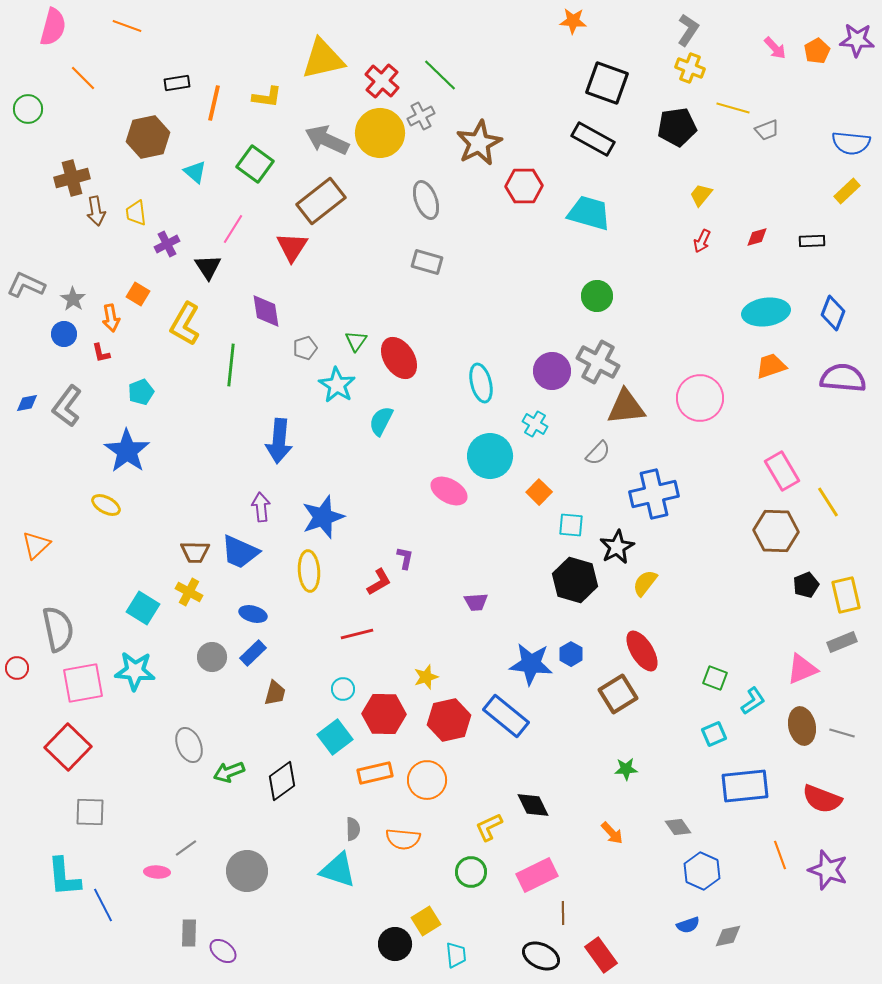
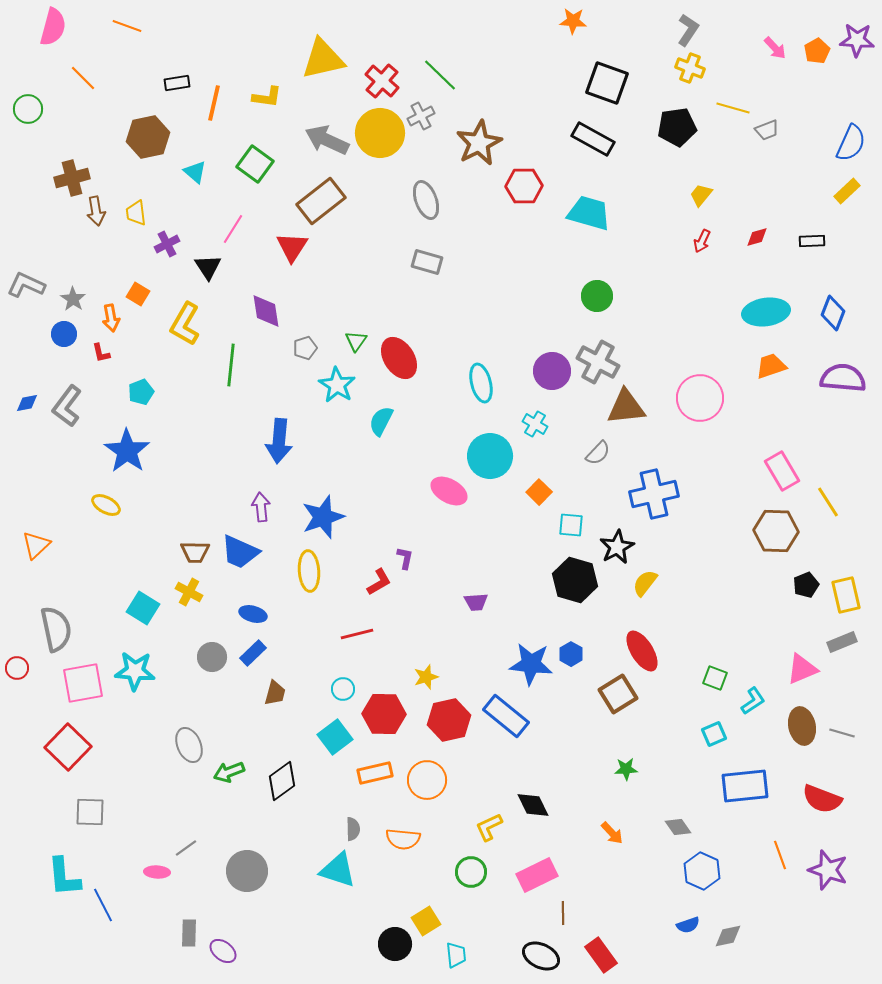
blue semicircle at (851, 143): rotated 72 degrees counterclockwise
gray semicircle at (58, 629): moved 2 px left
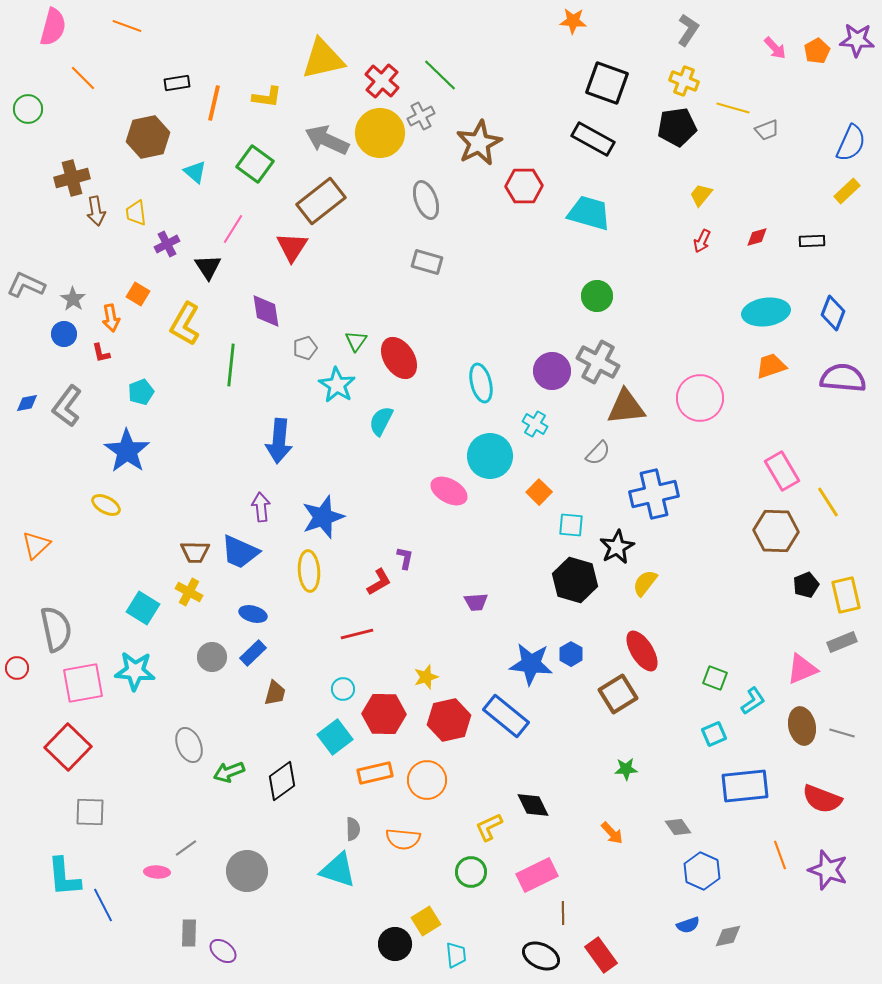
yellow cross at (690, 68): moved 6 px left, 13 px down
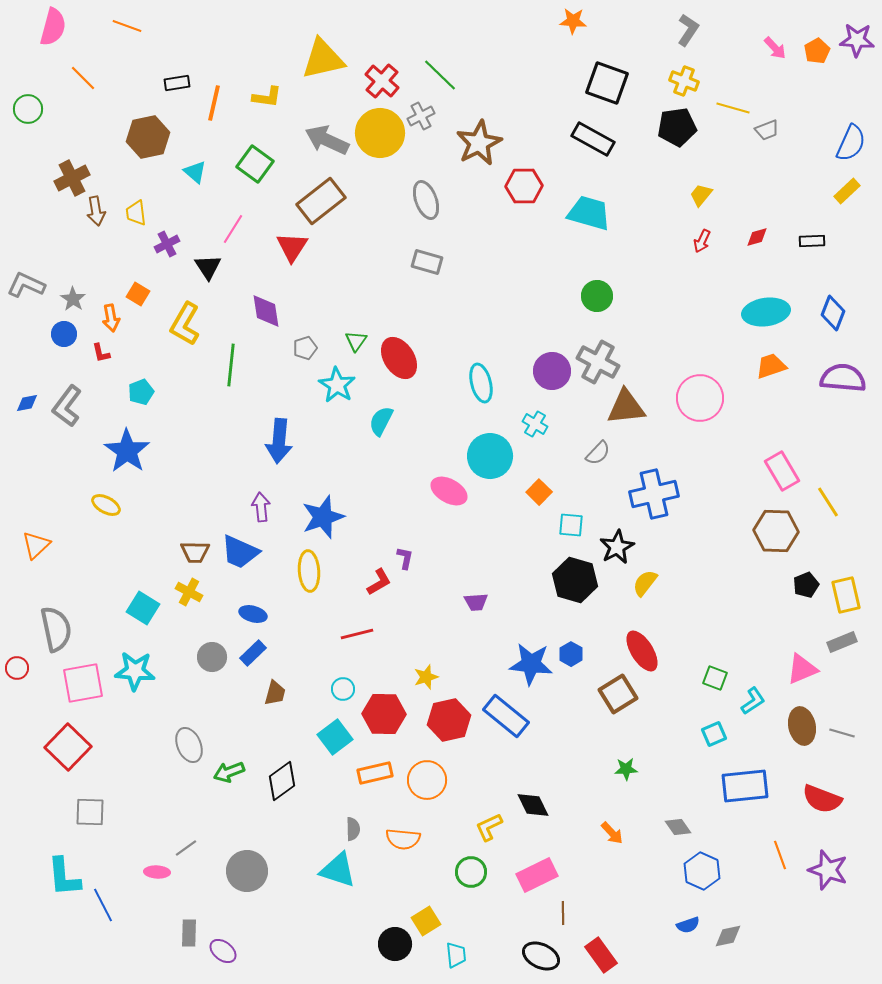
brown cross at (72, 178): rotated 12 degrees counterclockwise
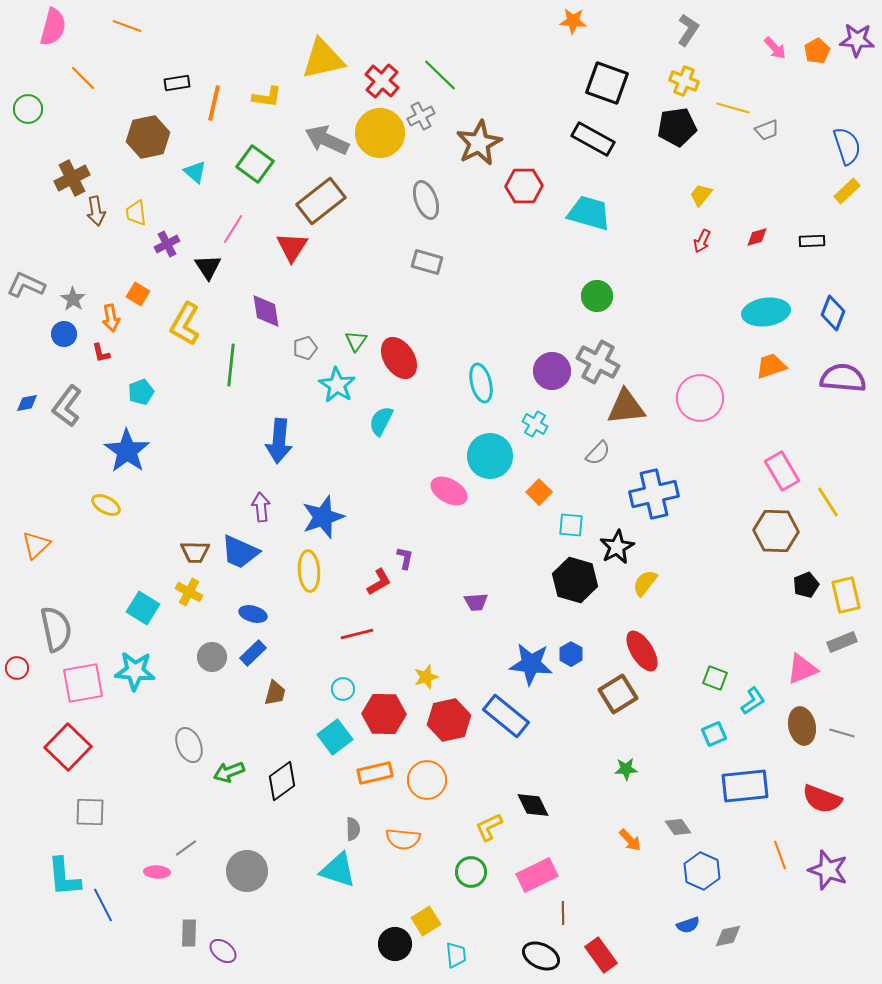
blue semicircle at (851, 143): moved 4 px left, 3 px down; rotated 42 degrees counterclockwise
orange arrow at (612, 833): moved 18 px right, 7 px down
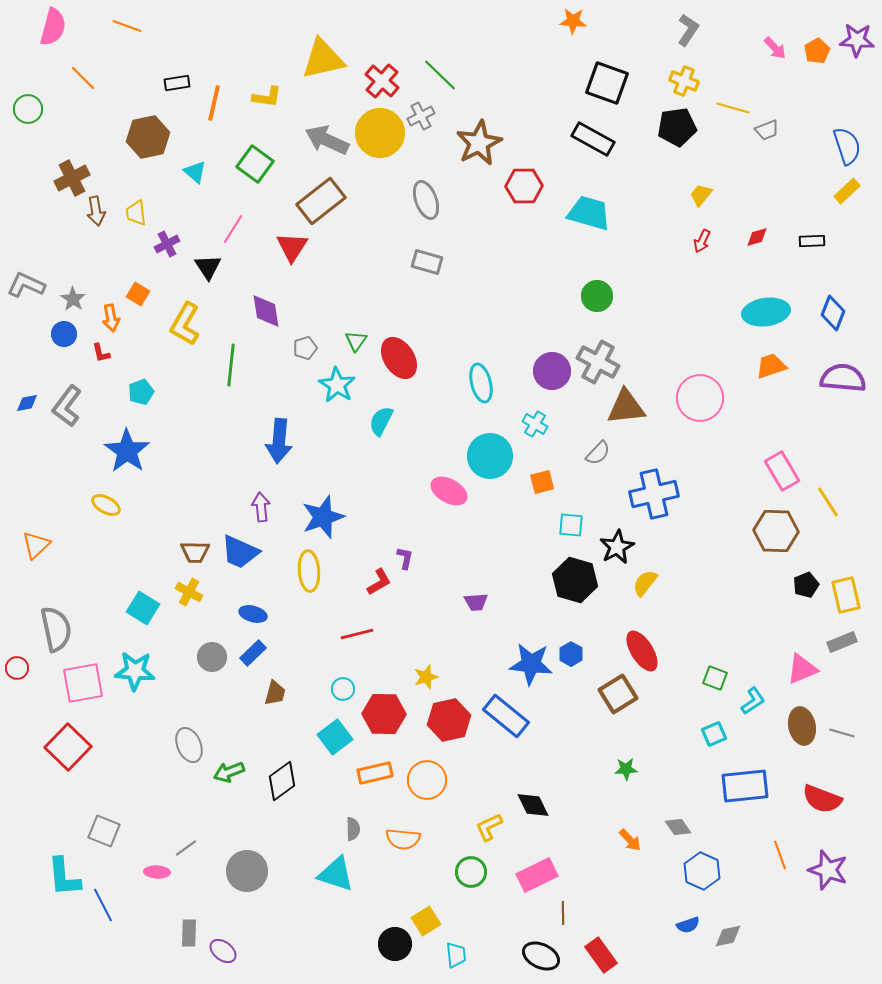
orange square at (539, 492): moved 3 px right, 10 px up; rotated 30 degrees clockwise
gray square at (90, 812): moved 14 px right, 19 px down; rotated 20 degrees clockwise
cyan triangle at (338, 870): moved 2 px left, 4 px down
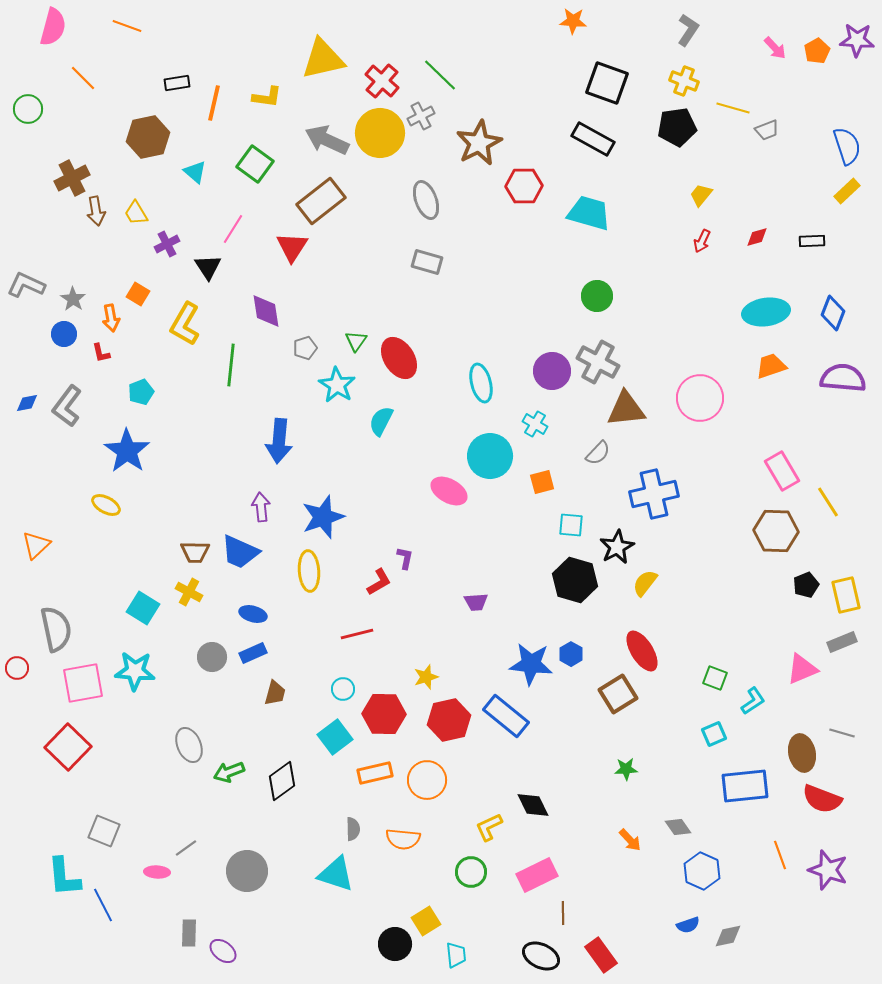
yellow trapezoid at (136, 213): rotated 24 degrees counterclockwise
brown triangle at (626, 407): moved 2 px down
blue rectangle at (253, 653): rotated 20 degrees clockwise
brown ellipse at (802, 726): moved 27 px down
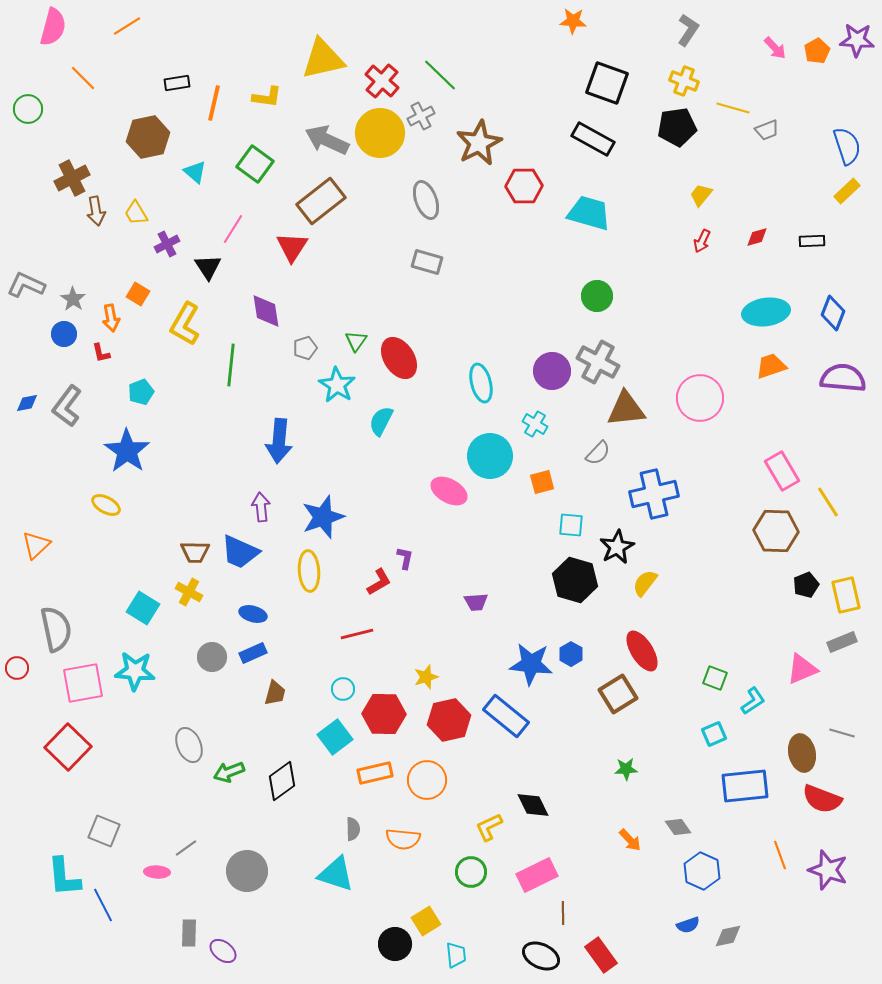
orange line at (127, 26): rotated 52 degrees counterclockwise
